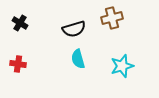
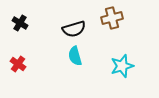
cyan semicircle: moved 3 px left, 3 px up
red cross: rotated 28 degrees clockwise
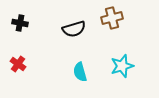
black cross: rotated 21 degrees counterclockwise
cyan semicircle: moved 5 px right, 16 px down
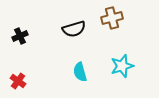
black cross: moved 13 px down; rotated 35 degrees counterclockwise
red cross: moved 17 px down
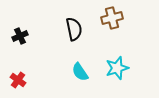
black semicircle: rotated 85 degrees counterclockwise
cyan star: moved 5 px left, 2 px down
cyan semicircle: rotated 18 degrees counterclockwise
red cross: moved 1 px up
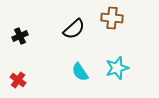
brown cross: rotated 20 degrees clockwise
black semicircle: rotated 60 degrees clockwise
